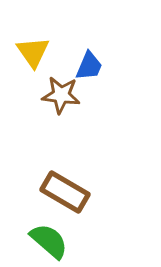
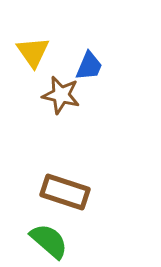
brown star: rotated 6 degrees clockwise
brown rectangle: rotated 12 degrees counterclockwise
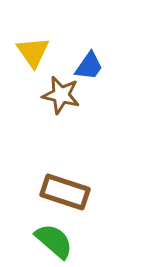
blue trapezoid: rotated 12 degrees clockwise
green semicircle: moved 5 px right
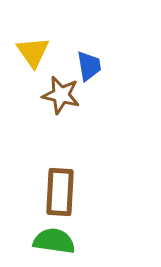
blue trapezoid: rotated 44 degrees counterclockwise
brown rectangle: moved 5 px left; rotated 75 degrees clockwise
green semicircle: rotated 33 degrees counterclockwise
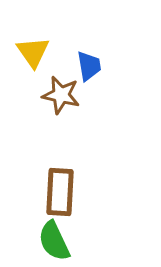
green semicircle: rotated 123 degrees counterclockwise
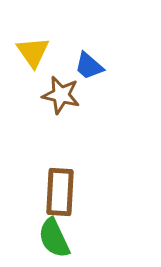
blue trapezoid: rotated 140 degrees clockwise
green semicircle: moved 3 px up
